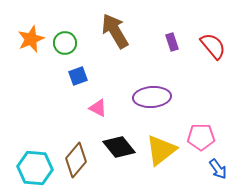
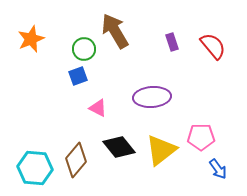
green circle: moved 19 px right, 6 px down
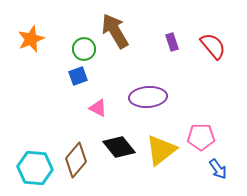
purple ellipse: moved 4 px left
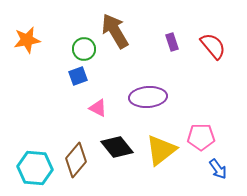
orange star: moved 4 px left, 1 px down; rotated 12 degrees clockwise
black diamond: moved 2 px left
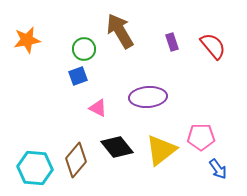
brown arrow: moved 5 px right
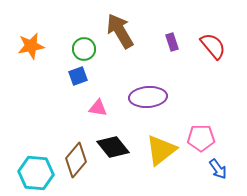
orange star: moved 4 px right, 6 px down
pink triangle: rotated 18 degrees counterclockwise
pink pentagon: moved 1 px down
black diamond: moved 4 px left
cyan hexagon: moved 1 px right, 5 px down
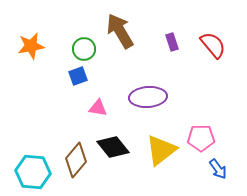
red semicircle: moved 1 px up
cyan hexagon: moved 3 px left, 1 px up
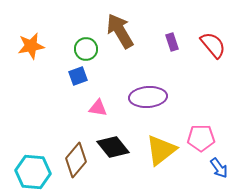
green circle: moved 2 px right
blue arrow: moved 1 px right, 1 px up
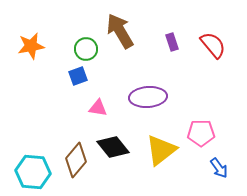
pink pentagon: moved 5 px up
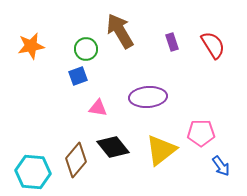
red semicircle: rotated 8 degrees clockwise
blue arrow: moved 2 px right, 2 px up
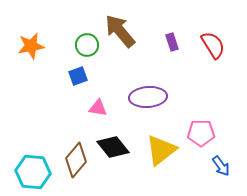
brown arrow: rotated 9 degrees counterclockwise
green circle: moved 1 px right, 4 px up
